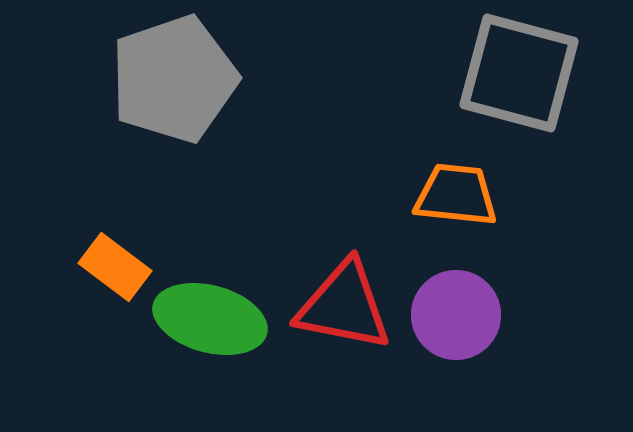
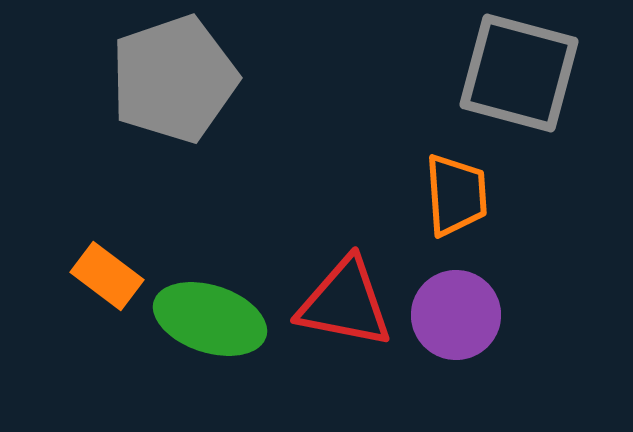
orange trapezoid: rotated 80 degrees clockwise
orange rectangle: moved 8 px left, 9 px down
red triangle: moved 1 px right, 3 px up
green ellipse: rotated 3 degrees clockwise
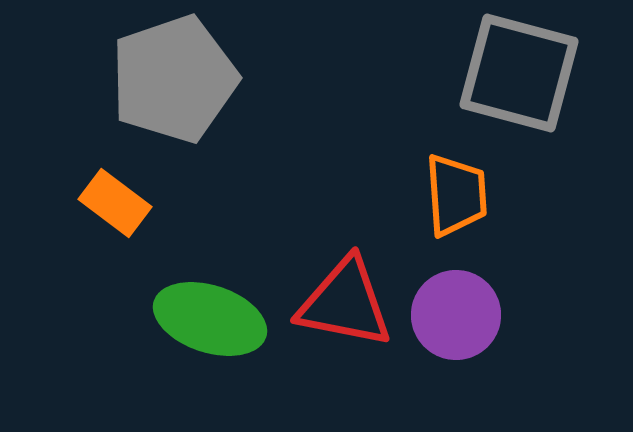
orange rectangle: moved 8 px right, 73 px up
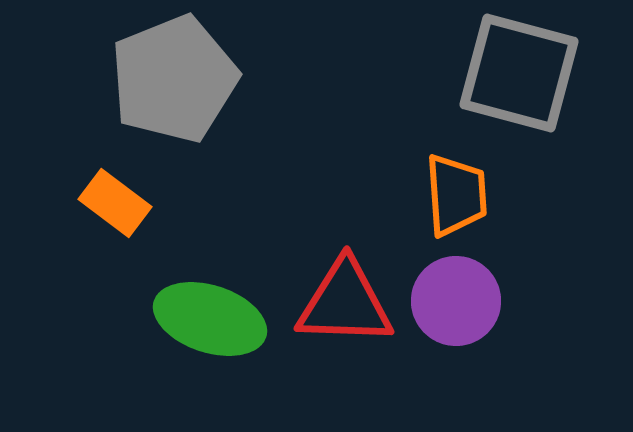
gray pentagon: rotated 3 degrees counterclockwise
red triangle: rotated 9 degrees counterclockwise
purple circle: moved 14 px up
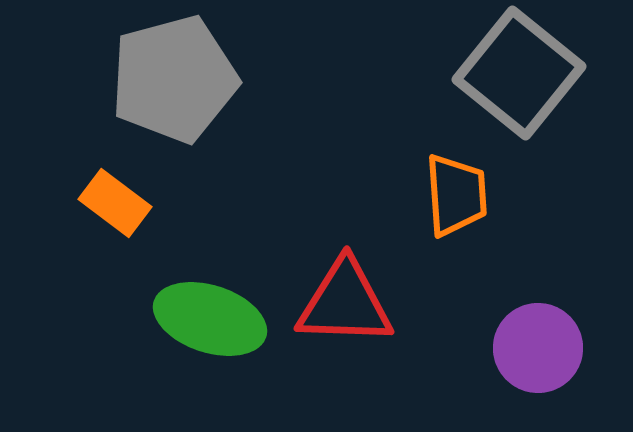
gray square: rotated 24 degrees clockwise
gray pentagon: rotated 7 degrees clockwise
purple circle: moved 82 px right, 47 px down
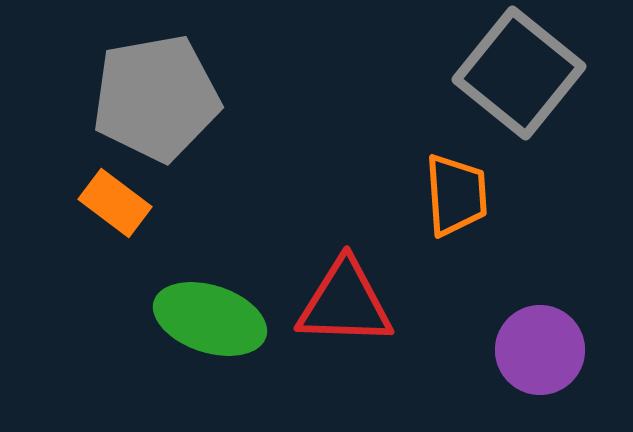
gray pentagon: moved 18 px left, 19 px down; rotated 5 degrees clockwise
purple circle: moved 2 px right, 2 px down
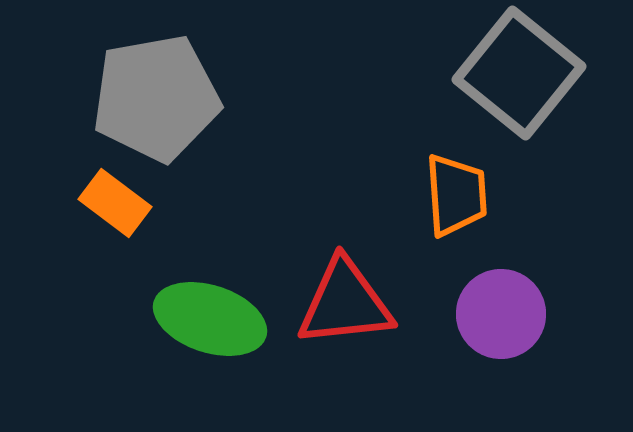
red triangle: rotated 8 degrees counterclockwise
purple circle: moved 39 px left, 36 px up
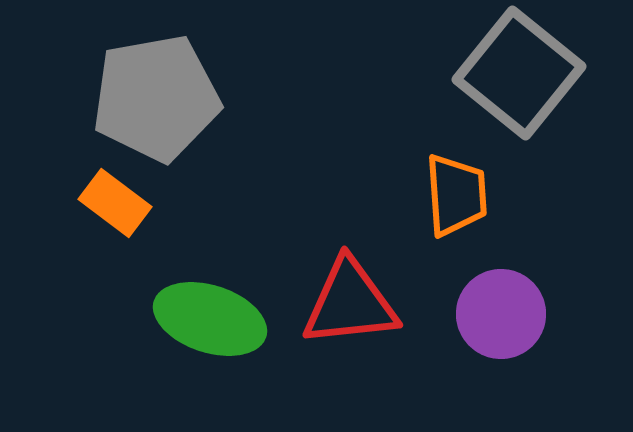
red triangle: moved 5 px right
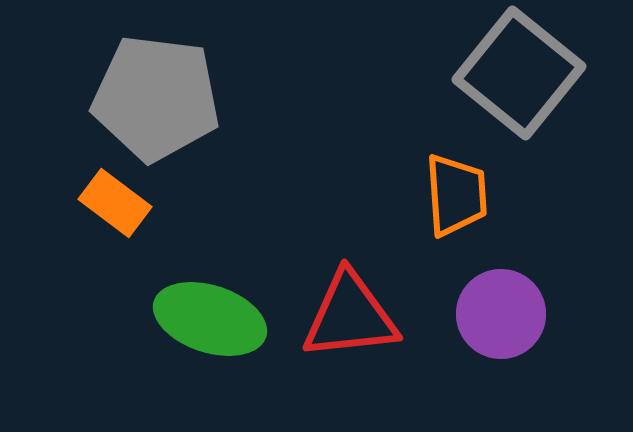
gray pentagon: rotated 17 degrees clockwise
red triangle: moved 13 px down
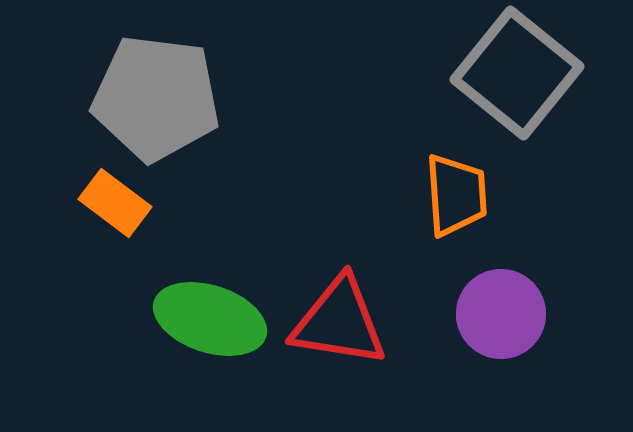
gray square: moved 2 px left
red triangle: moved 11 px left, 6 px down; rotated 15 degrees clockwise
